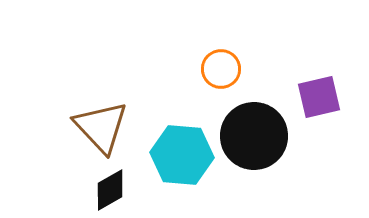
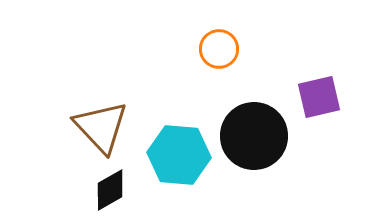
orange circle: moved 2 px left, 20 px up
cyan hexagon: moved 3 px left
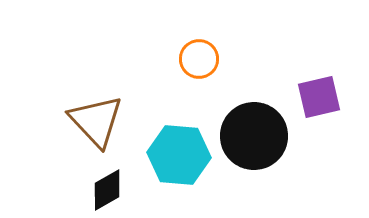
orange circle: moved 20 px left, 10 px down
brown triangle: moved 5 px left, 6 px up
black diamond: moved 3 px left
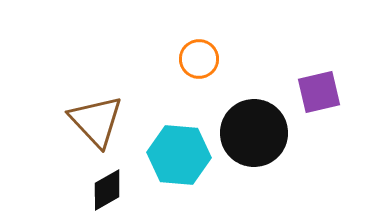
purple square: moved 5 px up
black circle: moved 3 px up
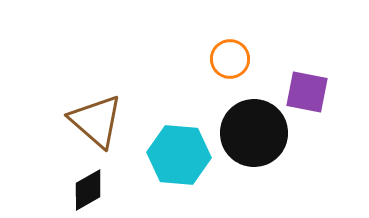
orange circle: moved 31 px right
purple square: moved 12 px left; rotated 24 degrees clockwise
brown triangle: rotated 6 degrees counterclockwise
black diamond: moved 19 px left
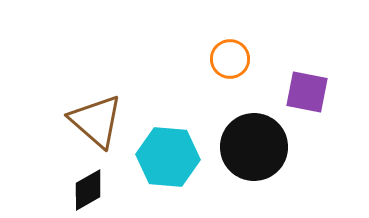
black circle: moved 14 px down
cyan hexagon: moved 11 px left, 2 px down
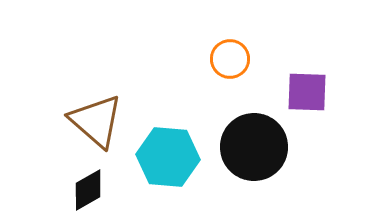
purple square: rotated 9 degrees counterclockwise
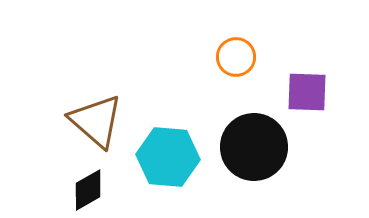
orange circle: moved 6 px right, 2 px up
